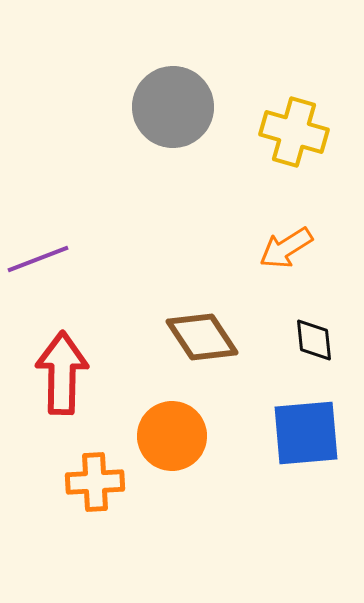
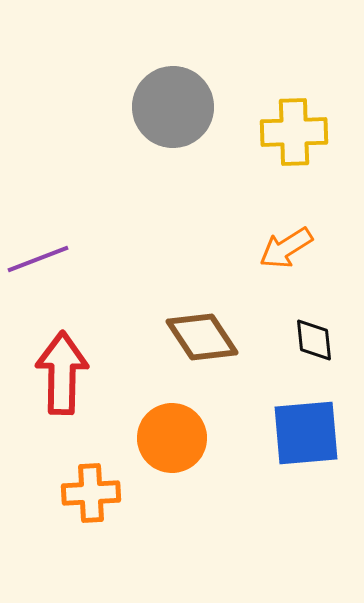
yellow cross: rotated 18 degrees counterclockwise
orange circle: moved 2 px down
orange cross: moved 4 px left, 11 px down
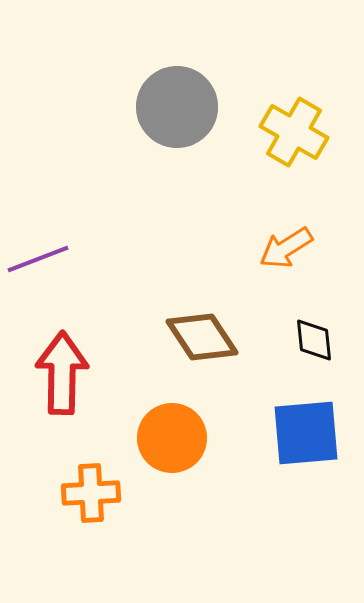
gray circle: moved 4 px right
yellow cross: rotated 32 degrees clockwise
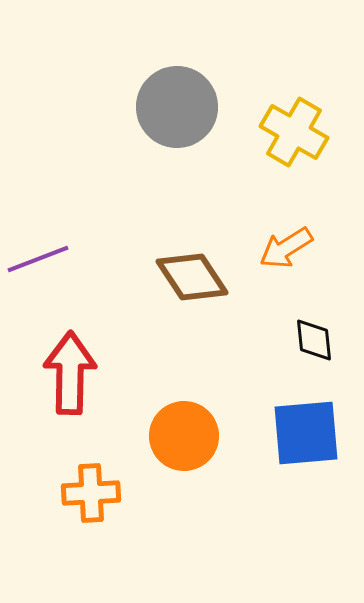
brown diamond: moved 10 px left, 60 px up
red arrow: moved 8 px right
orange circle: moved 12 px right, 2 px up
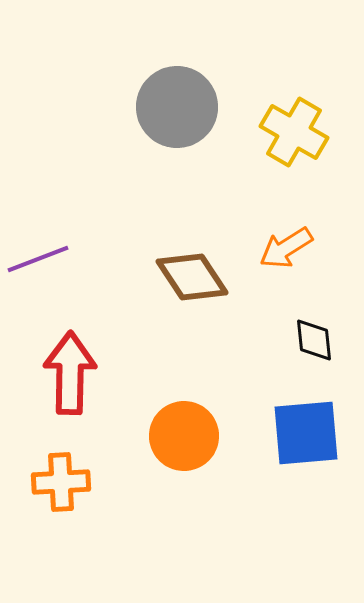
orange cross: moved 30 px left, 11 px up
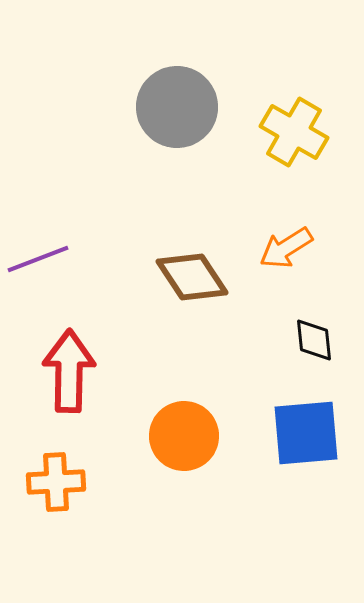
red arrow: moved 1 px left, 2 px up
orange cross: moved 5 px left
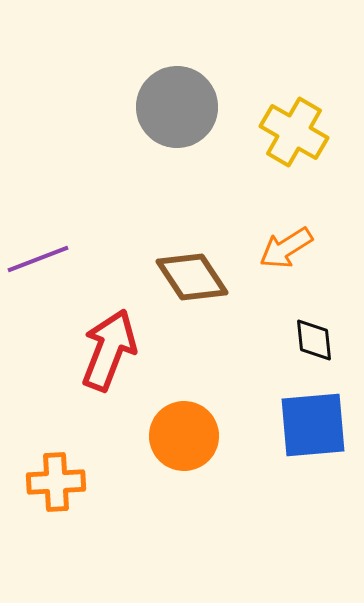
red arrow: moved 40 px right, 21 px up; rotated 20 degrees clockwise
blue square: moved 7 px right, 8 px up
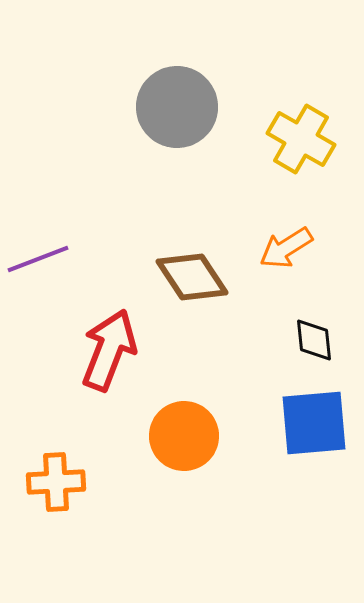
yellow cross: moved 7 px right, 7 px down
blue square: moved 1 px right, 2 px up
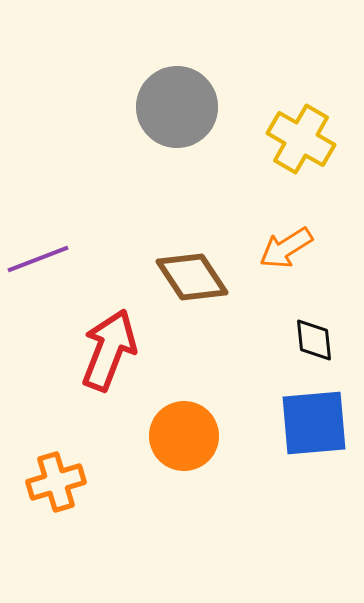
orange cross: rotated 14 degrees counterclockwise
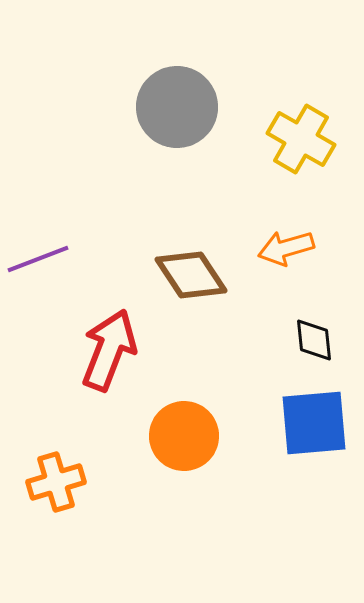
orange arrow: rotated 16 degrees clockwise
brown diamond: moved 1 px left, 2 px up
